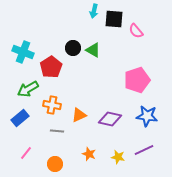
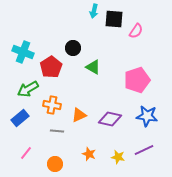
pink semicircle: rotated 105 degrees counterclockwise
green triangle: moved 17 px down
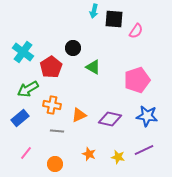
cyan cross: rotated 15 degrees clockwise
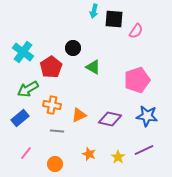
yellow star: rotated 24 degrees clockwise
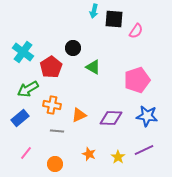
purple diamond: moved 1 px right, 1 px up; rotated 10 degrees counterclockwise
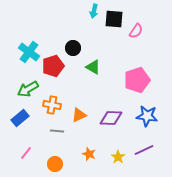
cyan cross: moved 6 px right
red pentagon: moved 2 px right, 1 px up; rotated 15 degrees clockwise
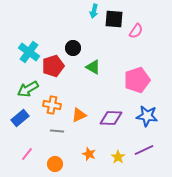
pink line: moved 1 px right, 1 px down
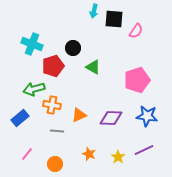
cyan cross: moved 3 px right, 8 px up; rotated 15 degrees counterclockwise
green arrow: moved 6 px right; rotated 15 degrees clockwise
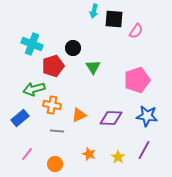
green triangle: rotated 28 degrees clockwise
purple line: rotated 36 degrees counterclockwise
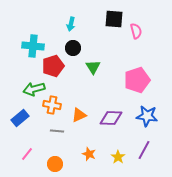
cyan arrow: moved 23 px left, 13 px down
pink semicircle: rotated 49 degrees counterclockwise
cyan cross: moved 1 px right, 2 px down; rotated 15 degrees counterclockwise
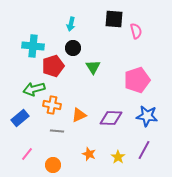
orange circle: moved 2 px left, 1 px down
